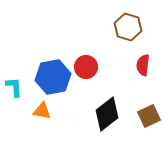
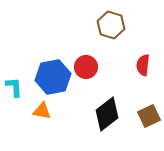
brown hexagon: moved 17 px left, 2 px up
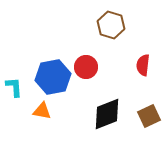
black diamond: rotated 16 degrees clockwise
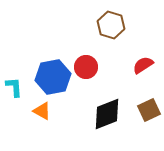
red semicircle: rotated 50 degrees clockwise
orange triangle: rotated 18 degrees clockwise
brown square: moved 6 px up
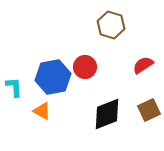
red circle: moved 1 px left
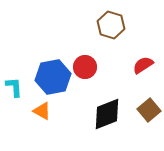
brown square: rotated 15 degrees counterclockwise
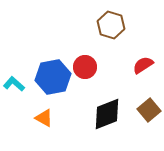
cyan L-shape: moved 3 px up; rotated 45 degrees counterclockwise
orange triangle: moved 2 px right, 7 px down
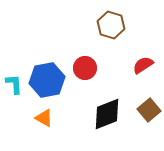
red circle: moved 1 px down
blue hexagon: moved 6 px left, 3 px down
cyan L-shape: rotated 45 degrees clockwise
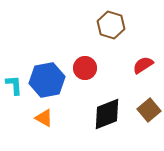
cyan L-shape: moved 1 px down
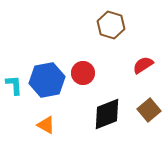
red circle: moved 2 px left, 5 px down
orange triangle: moved 2 px right, 7 px down
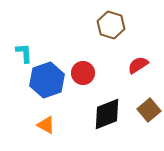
red semicircle: moved 5 px left
blue hexagon: rotated 8 degrees counterclockwise
cyan L-shape: moved 10 px right, 32 px up
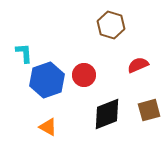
red semicircle: rotated 10 degrees clockwise
red circle: moved 1 px right, 2 px down
brown square: rotated 25 degrees clockwise
orange triangle: moved 2 px right, 2 px down
